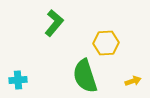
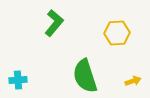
yellow hexagon: moved 11 px right, 10 px up
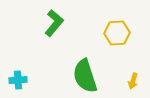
yellow arrow: rotated 126 degrees clockwise
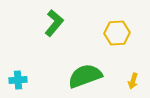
green semicircle: rotated 88 degrees clockwise
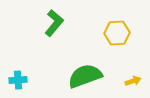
yellow arrow: rotated 126 degrees counterclockwise
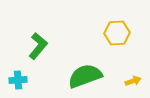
green L-shape: moved 16 px left, 23 px down
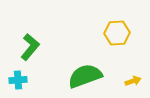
green L-shape: moved 8 px left, 1 px down
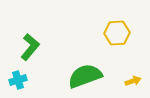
cyan cross: rotated 12 degrees counterclockwise
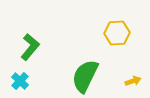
green semicircle: rotated 44 degrees counterclockwise
cyan cross: moved 2 px right, 1 px down; rotated 30 degrees counterclockwise
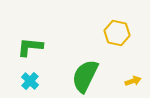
yellow hexagon: rotated 15 degrees clockwise
green L-shape: rotated 124 degrees counterclockwise
cyan cross: moved 10 px right
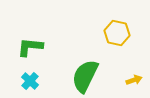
yellow arrow: moved 1 px right, 1 px up
